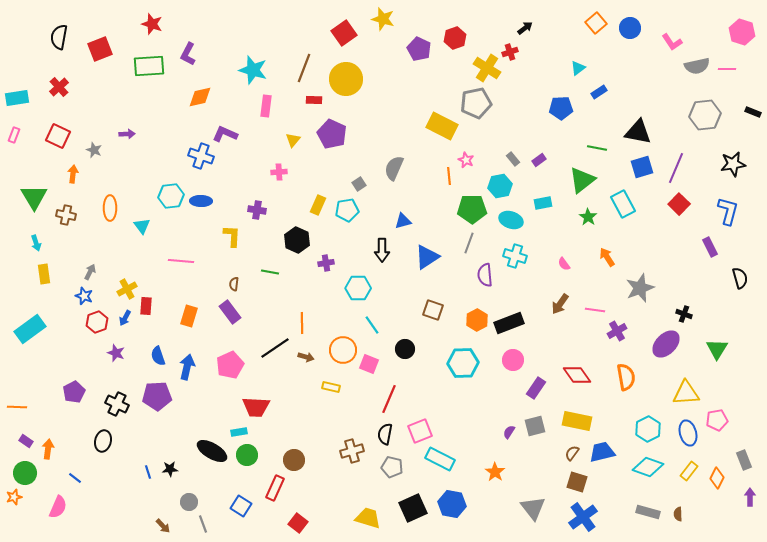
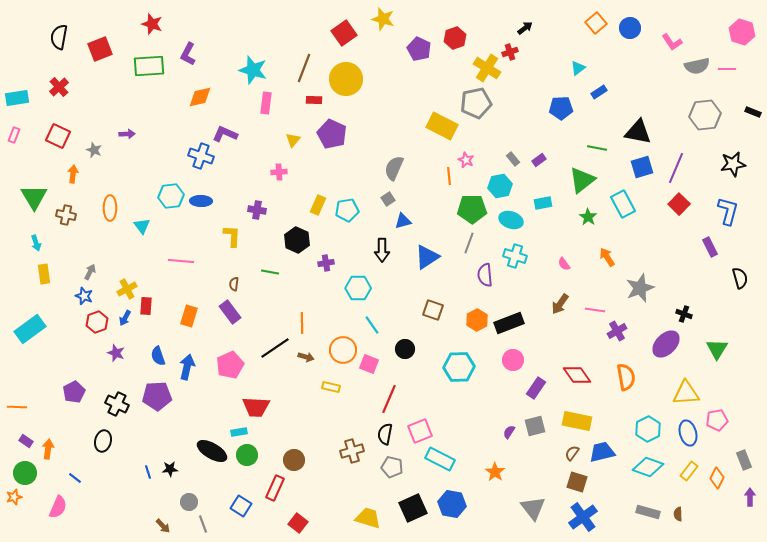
pink rectangle at (266, 106): moved 3 px up
gray square at (359, 184): moved 29 px right, 15 px down
cyan hexagon at (463, 363): moved 4 px left, 4 px down
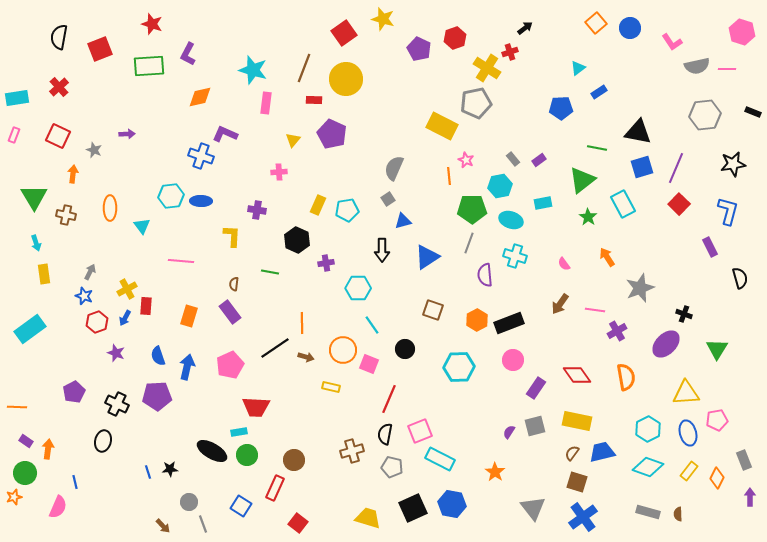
blue line at (75, 478): moved 4 px down; rotated 40 degrees clockwise
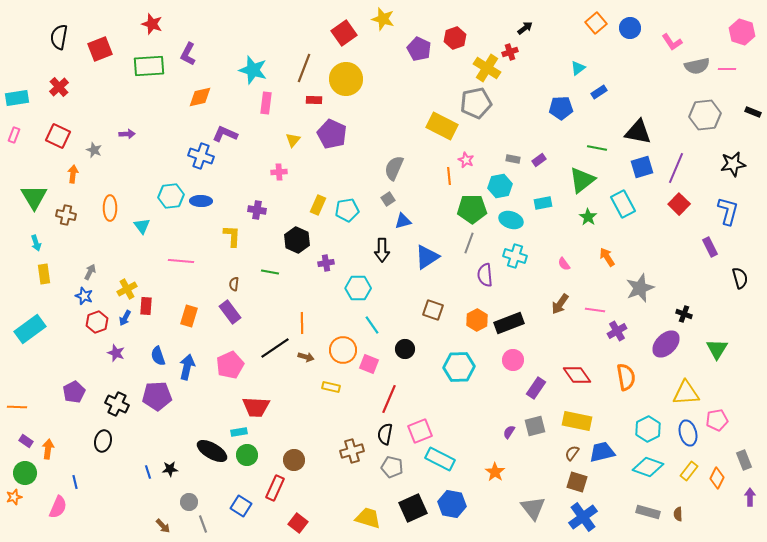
gray rectangle at (513, 159): rotated 40 degrees counterclockwise
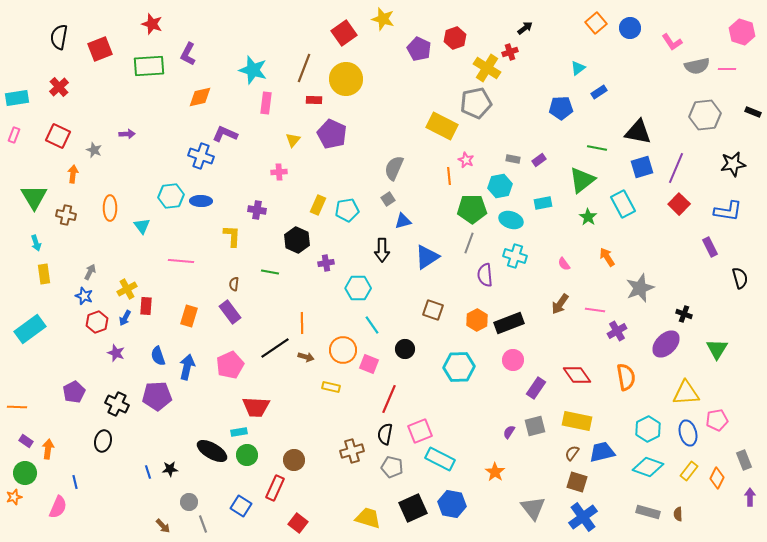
blue L-shape at (728, 211): rotated 84 degrees clockwise
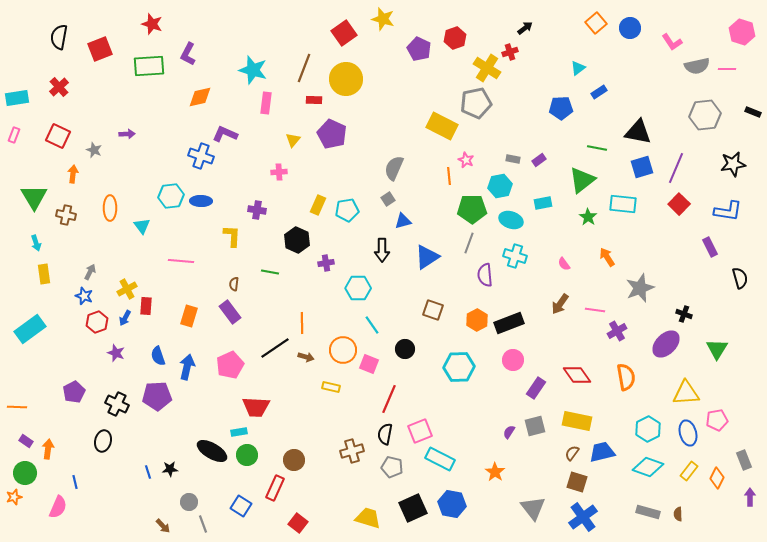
cyan rectangle at (623, 204): rotated 56 degrees counterclockwise
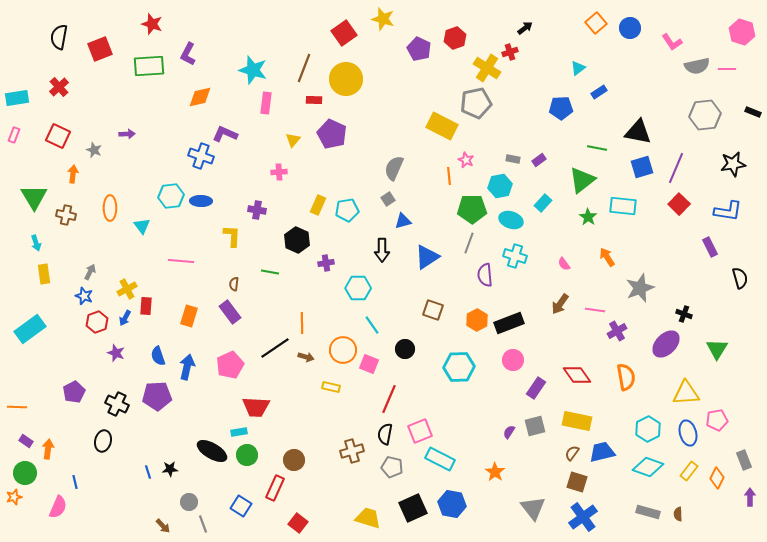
cyan rectangle at (543, 203): rotated 36 degrees counterclockwise
cyan rectangle at (623, 204): moved 2 px down
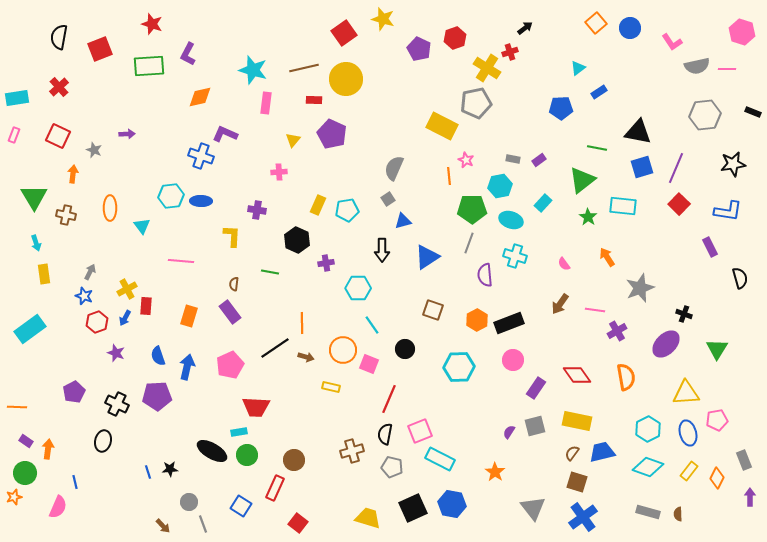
brown line at (304, 68): rotated 56 degrees clockwise
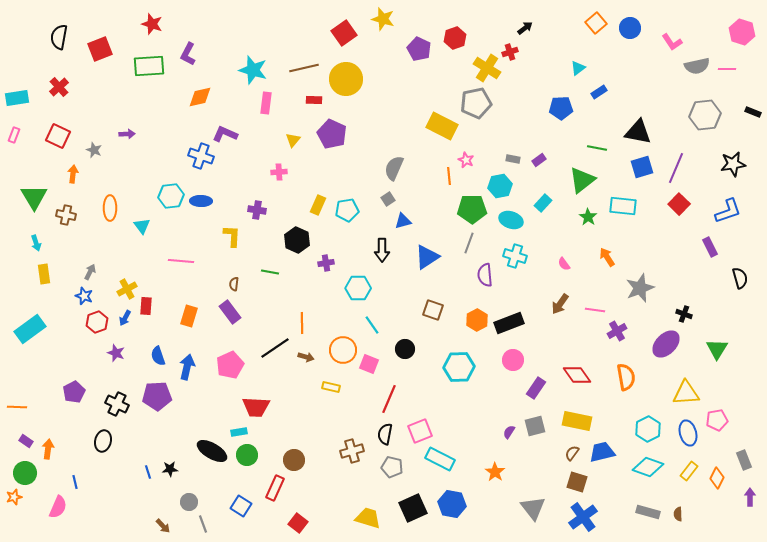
blue L-shape at (728, 211): rotated 28 degrees counterclockwise
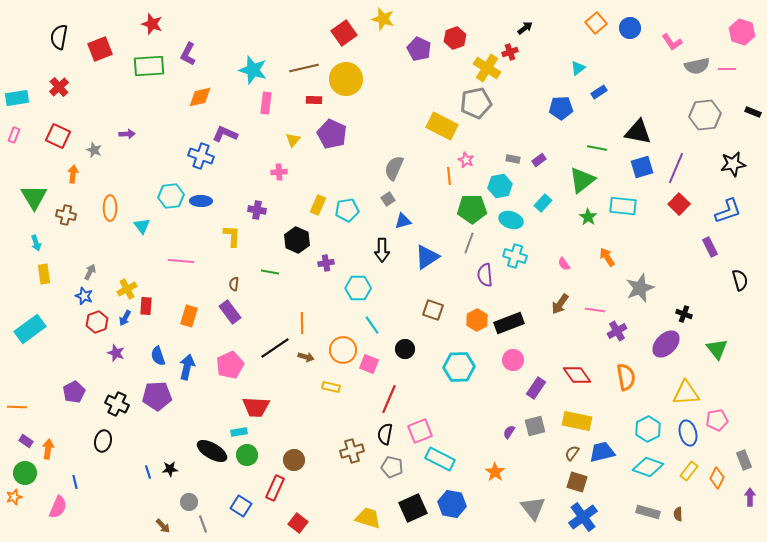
black semicircle at (740, 278): moved 2 px down
green triangle at (717, 349): rotated 10 degrees counterclockwise
